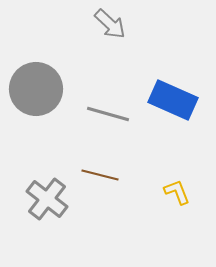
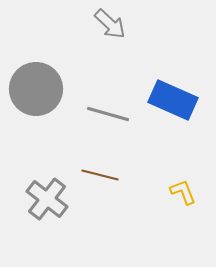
yellow L-shape: moved 6 px right
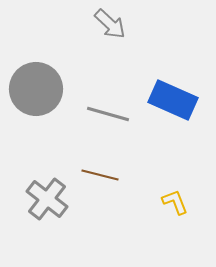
yellow L-shape: moved 8 px left, 10 px down
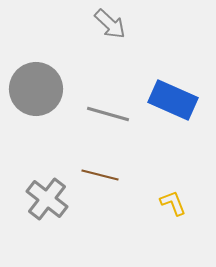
yellow L-shape: moved 2 px left, 1 px down
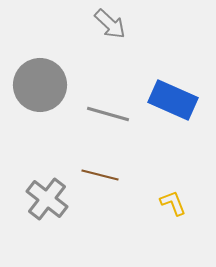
gray circle: moved 4 px right, 4 px up
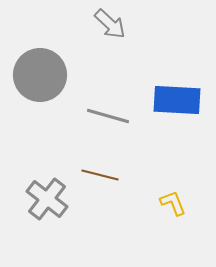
gray circle: moved 10 px up
blue rectangle: moved 4 px right; rotated 21 degrees counterclockwise
gray line: moved 2 px down
